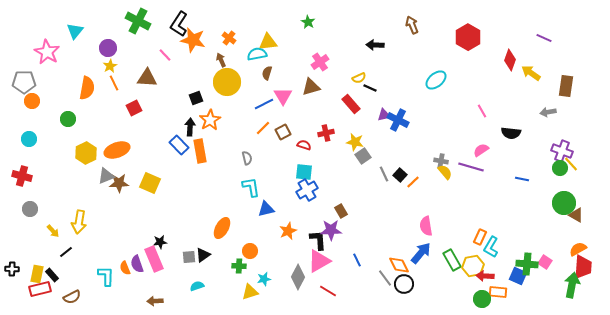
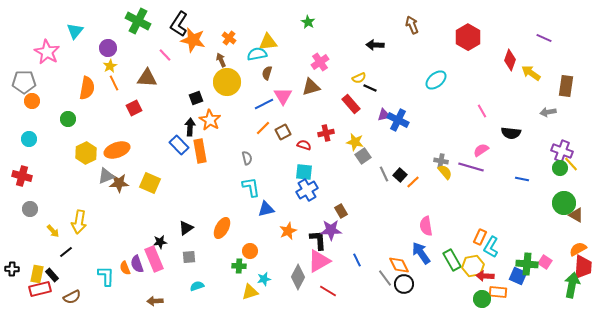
orange star at (210, 120): rotated 10 degrees counterclockwise
blue arrow at (421, 253): rotated 75 degrees counterclockwise
black triangle at (203, 255): moved 17 px left, 27 px up
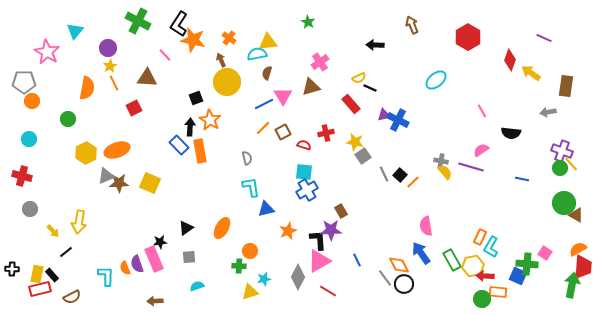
pink square at (545, 262): moved 9 px up
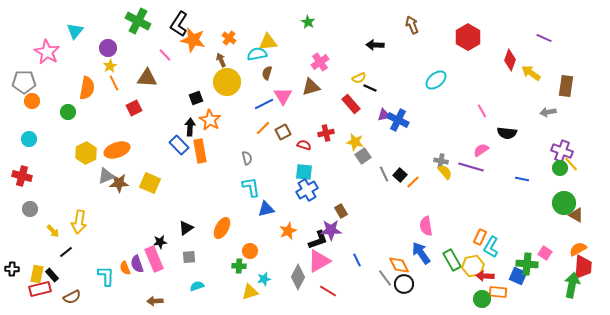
green circle at (68, 119): moved 7 px up
black semicircle at (511, 133): moved 4 px left
black L-shape at (318, 240): rotated 75 degrees clockwise
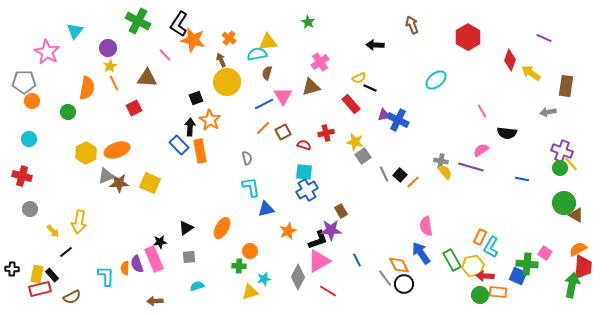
orange semicircle at (125, 268): rotated 24 degrees clockwise
green circle at (482, 299): moved 2 px left, 4 px up
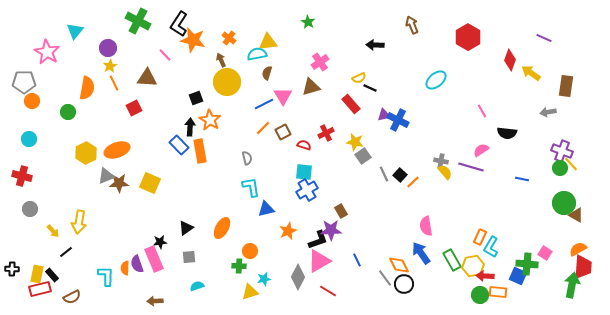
red cross at (326, 133): rotated 14 degrees counterclockwise
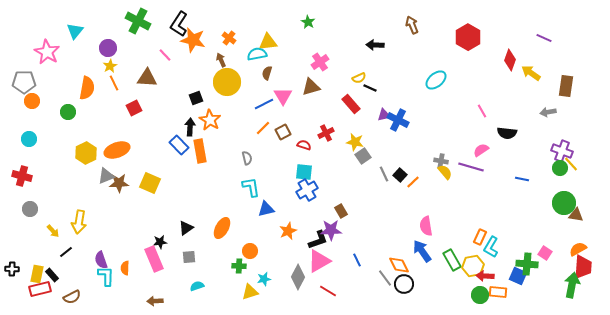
brown triangle at (576, 215): rotated 21 degrees counterclockwise
blue arrow at (421, 253): moved 1 px right, 2 px up
purple semicircle at (137, 264): moved 36 px left, 4 px up
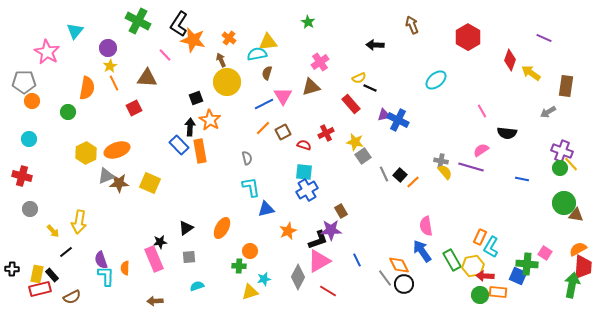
gray arrow at (548, 112): rotated 21 degrees counterclockwise
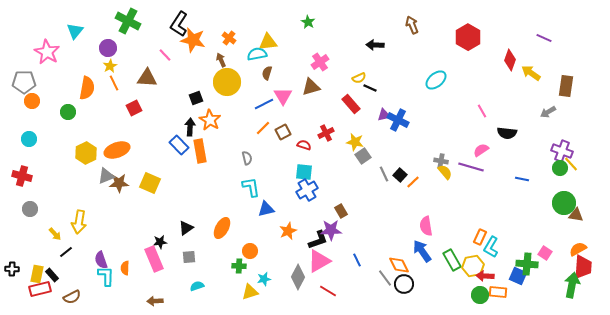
green cross at (138, 21): moved 10 px left
yellow arrow at (53, 231): moved 2 px right, 3 px down
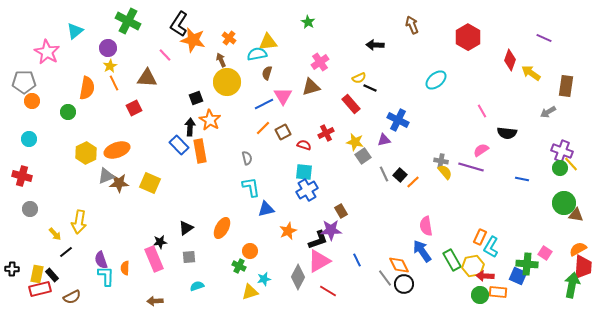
cyan triangle at (75, 31): rotated 12 degrees clockwise
purple triangle at (384, 115): moved 25 px down
green cross at (239, 266): rotated 24 degrees clockwise
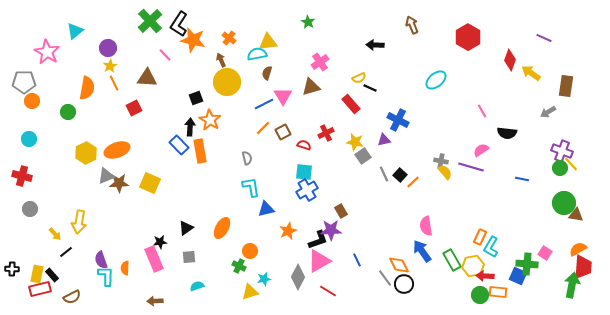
green cross at (128, 21): moved 22 px right; rotated 20 degrees clockwise
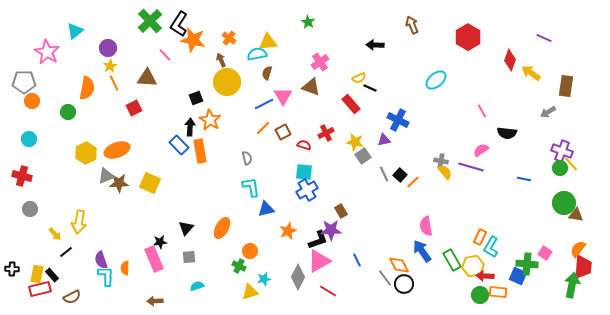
brown triangle at (311, 87): rotated 36 degrees clockwise
blue line at (522, 179): moved 2 px right
black triangle at (186, 228): rotated 14 degrees counterclockwise
orange semicircle at (578, 249): rotated 24 degrees counterclockwise
